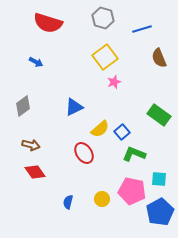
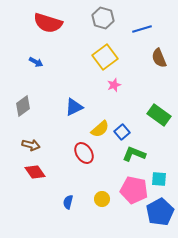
pink star: moved 3 px down
pink pentagon: moved 2 px right, 1 px up
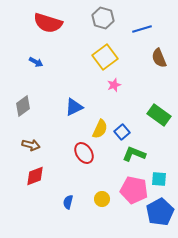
yellow semicircle: rotated 24 degrees counterclockwise
red diamond: moved 4 px down; rotated 75 degrees counterclockwise
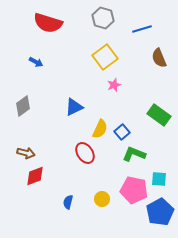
brown arrow: moved 5 px left, 8 px down
red ellipse: moved 1 px right
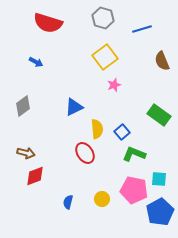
brown semicircle: moved 3 px right, 3 px down
yellow semicircle: moved 3 px left; rotated 30 degrees counterclockwise
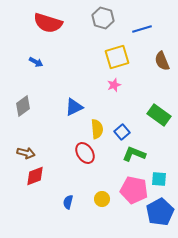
yellow square: moved 12 px right; rotated 20 degrees clockwise
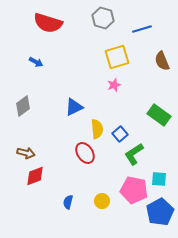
blue square: moved 2 px left, 2 px down
green L-shape: rotated 55 degrees counterclockwise
yellow circle: moved 2 px down
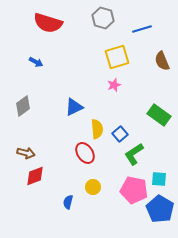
yellow circle: moved 9 px left, 14 px up
blue pentagon: moved 3 px up; rotated 12 degrees counterclockwise
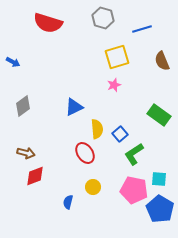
blue arrow: moved 23 px left
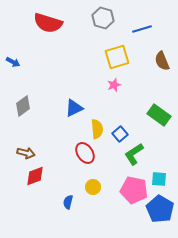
blue triangle: moved 1 px down
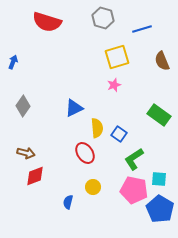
red semicircle: moved 1 px left, 1 px up
blue arrow: rotated 96 degrees counterclockwise
gray diamond: rotated 20 degrees counterclockwise
yellow semicircle: moved 1 px up
blue square: moved 1 px left; rotated 14 degrees counterclockwise
green L-shape: moved 5 px down
